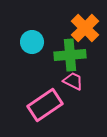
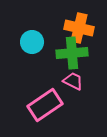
orange cross: moved 6 px left; rotated 32 degrees counterclockwise
green cross: moved 2 px right, 2 px up
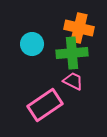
cyan circle: moved 2 px down
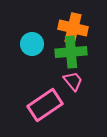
orange cross: moved 6 px left
green cross: moved 1 px left, 1 px up
pink trapezoid: rotated 25 degrees clockwise
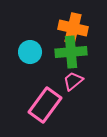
cyan circle: moved 2 px left, 8 px down
pink trapezoid: rotated 90 degrees counterclockwise
pink rectangle: rotated 20 degrees counterclockwise
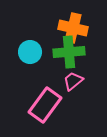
green cross: moved 2 px left
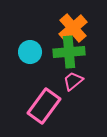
orange cross: rotated 36 degrees clockwise
pink rectangle: moved 1 px left, 1 px down
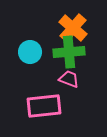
orange cross: rotated 8 degrees counterclockwise
pink trapezoid: moved 4 px left, 2 px up; rotated 60 degrees clockwise
pink rectangle: rotated 48 degrees clockwise
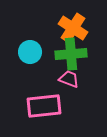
orange cross: rotated 8 degrees counterclockwise
green cross: moved 2 px right, 2 px down
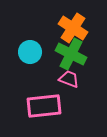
green cross: rotated 32 degrees clockwise
